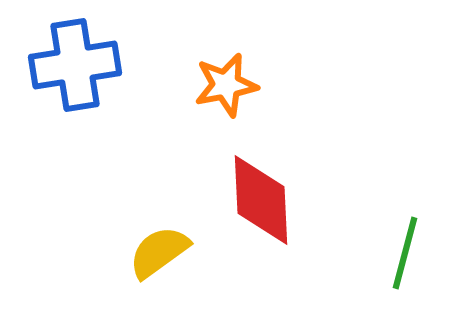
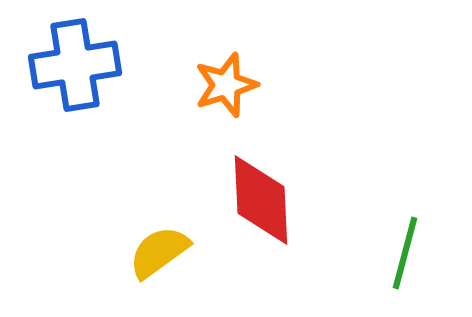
orange star: rotated 6 degrees counterclockwise
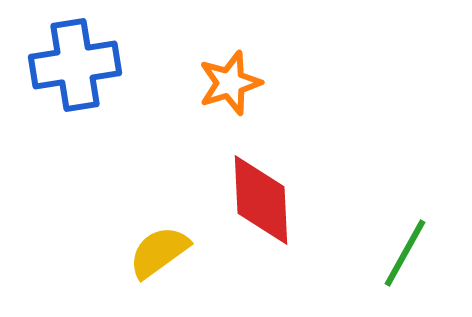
orange star: moved 4 px right, 2 px up
green line: rotated 14 degrees clockwise
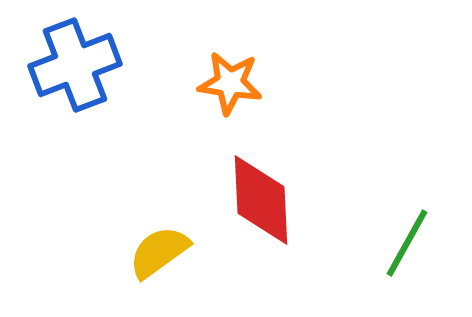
blue cross: rotated 12 degrees counterclockwise
orange star: rotated 26 degrees clockwise
green line: moved 2 px right, 10 px up
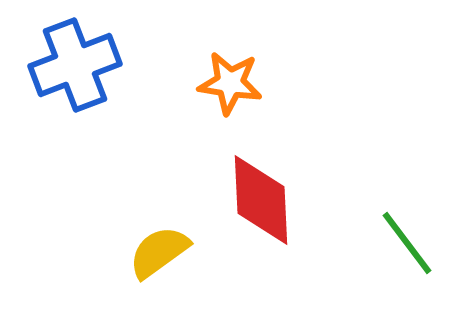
green line: rotated 66 degrees counterclockwise
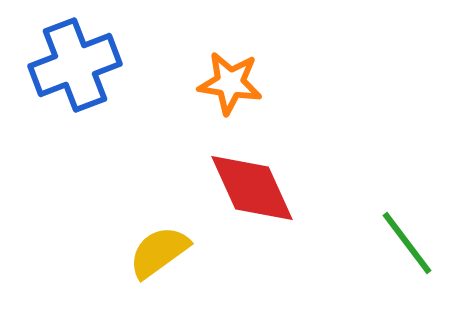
red diamond: moved 9 px left, 12 px up; rotated 22 degrees counterclockwise
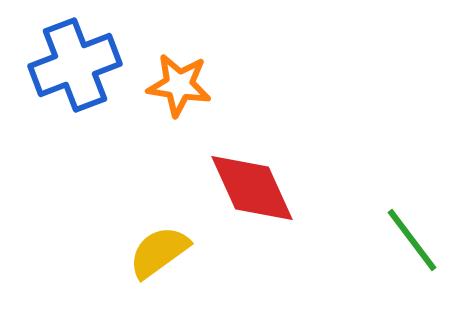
orange star: moved 51 px left, 2 px down
green line: moved 5 px right, 3 px up
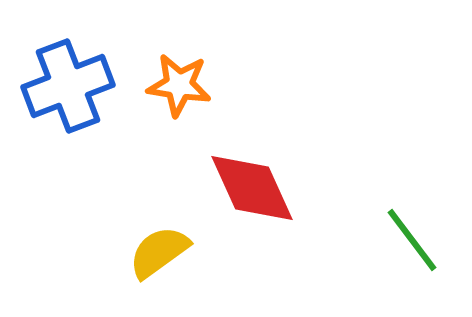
blue cross: moved 7 px left, 21 px down
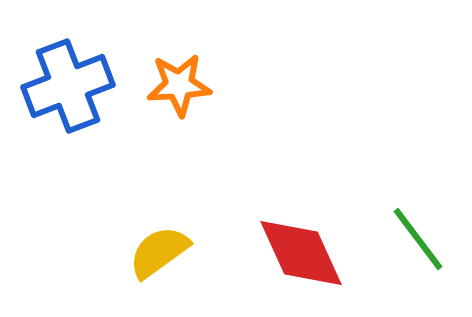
orange star: rotated 12 degrees counterclockwise
red diamond: moved 49 px right, 65 px down
green line: moved 6 px right, 1 px up
